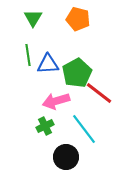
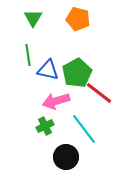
blue triangle: moved 6 px down; rotated 15 degrees clockwise
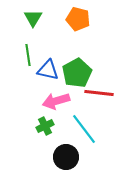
red line: rotated 32 degrees counterclockwise
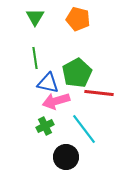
green triangle: moved 2 px right, 1 px up
green line: moved 7 px right, 3 px down
blue triangle: moved 13 px down
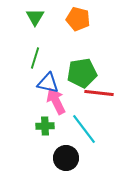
green line: rotated 25 degrees clockwise
green pentagon: moved 5 px right; rotated 20 degrees clockwise
pink arrow: rotated 80 degrees clockwise
green cross: rotated 24 degrees clockwise
black circle: moved 1 px down
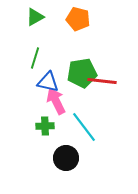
green triangle: rotated 30 degrees clockwise
blue triangle: moved 1 px up
red line: moved 3 px right, 12 px up
cyan line: moved 2 px up
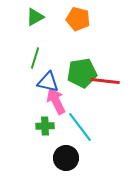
red line: moved 3 px right
cyan line: moved 4 px left
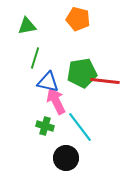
green triangle: moved 8 px left, 9 px down; rotated 18 degrees clockwise
green cross: rotated 18 degrees clockwise
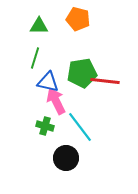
green triangle: moved 12 px right; rotated 12 degrees clockwise
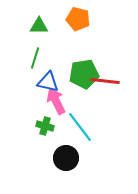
green pentagon: moved 2 px right, 1 px down
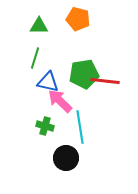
pink arrow: moved 4 px right; rotated 20 degrees counterclockwise
cyan line: rotated 28 degrees clockwise
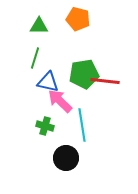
cyan line: moved 2 px right, 2 px up
